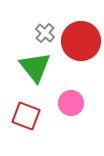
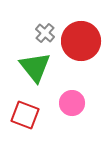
pink circle: moved 1 px right
red square: moved 1 px left, 1 px up
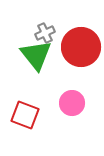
gray cross: rotated 24 degrees clockwise
red circle: moved 6 px down
green triangle: moved 1 px right, 12 px up
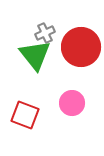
green triangle: moved 1 px left
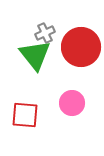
red square: rotated 16 degrees counterclockwise
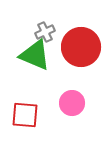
gray cross: moved 1 px up
green triangle: rotated 28 degrees counterclockwise
